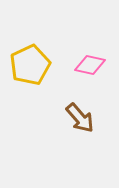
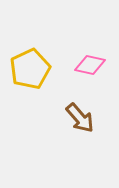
yellow pentagon: moved 4 px down
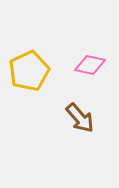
yellow pentagon: moved 1 px left, 2 px down
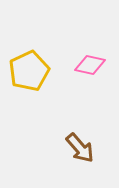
brown arrow: moved 30 px down
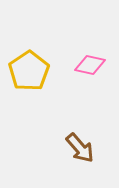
yellow pentagon: rotated 9 degrees counterclockwise
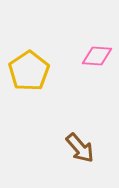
pink diamond: moved 7 px right, 9 px up; rotated 8 degrees counterclockwise
